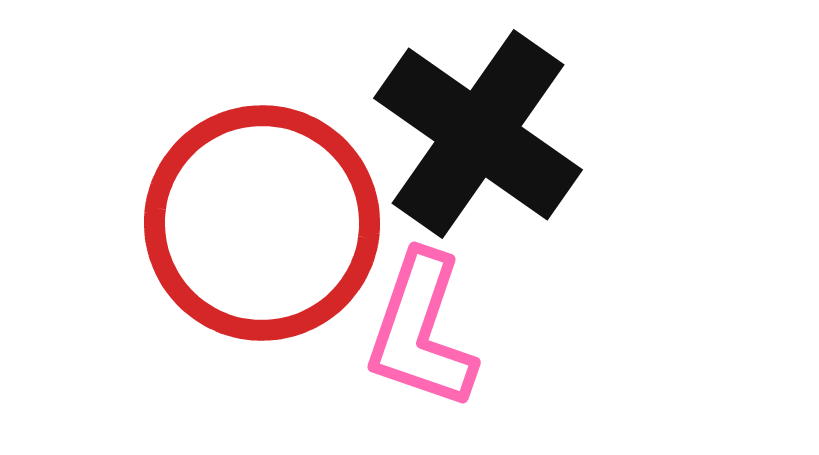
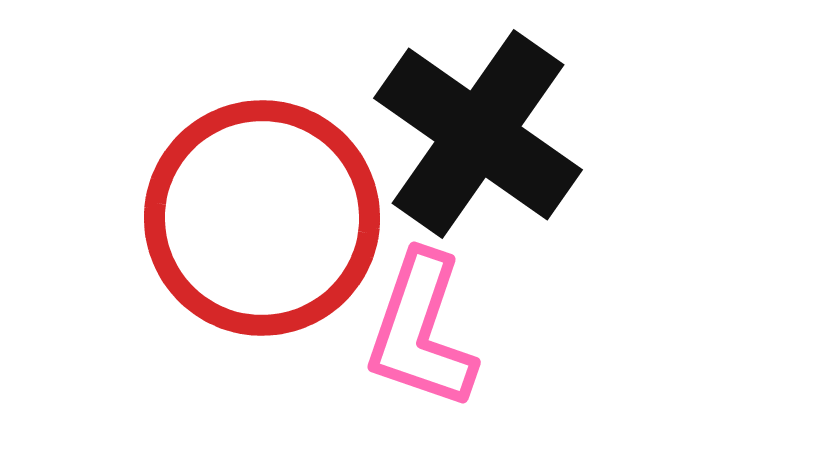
red circle: moved 5 px up
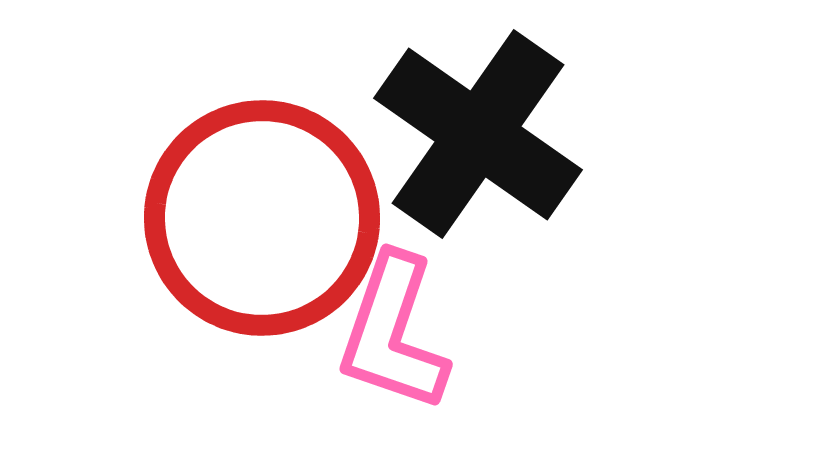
pink L-shape: moved 28 px left, 2 px down
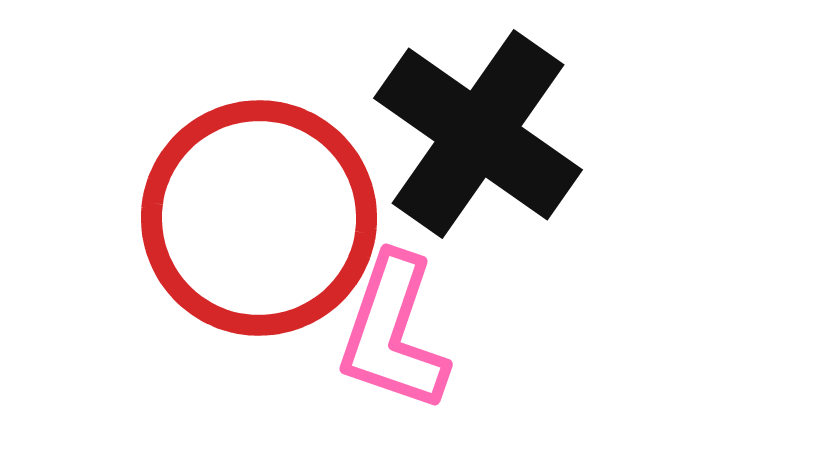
red circle: moved 3 px left
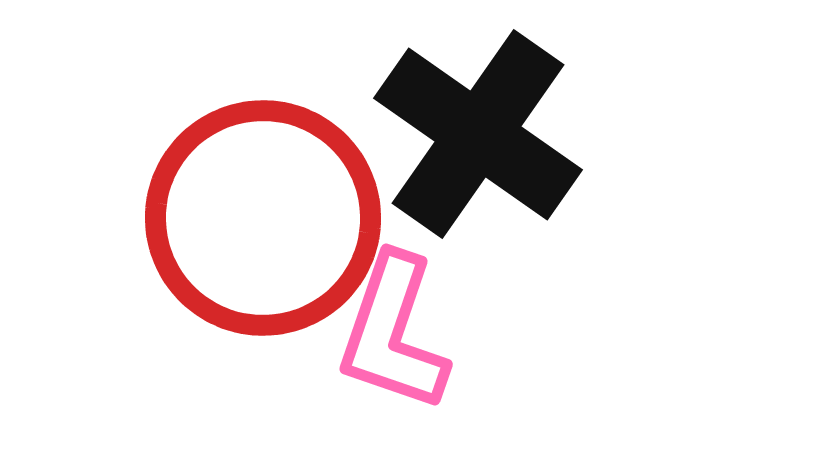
red circle: moved 4 px right
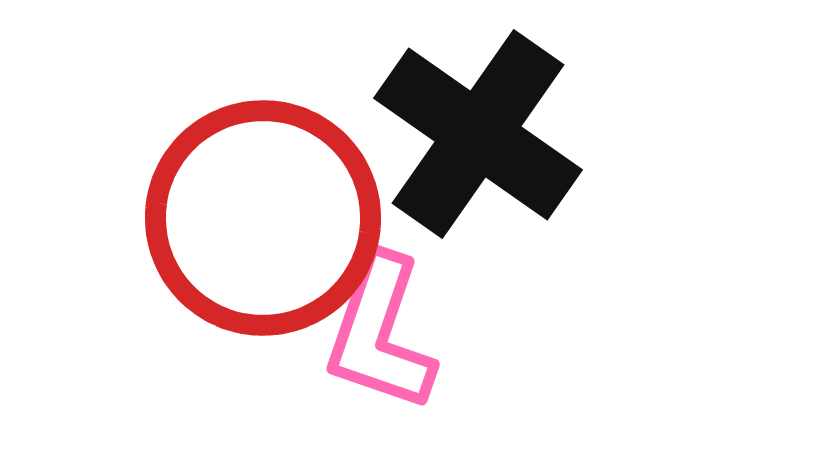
pink L-shape: moved 13 px left
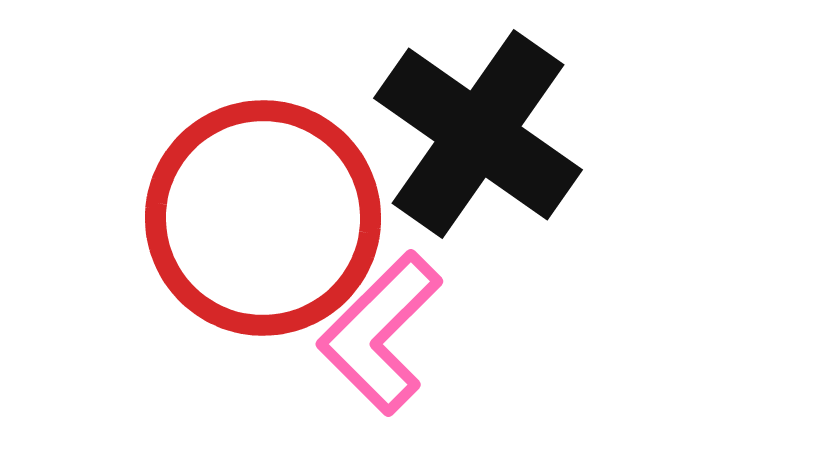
pink L-shape: rotated 26 degrees clockwise
